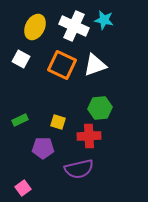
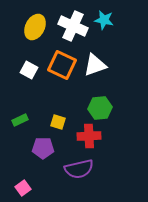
white cross: moved 1 px left
white square: moved 8 px right, 11 px down
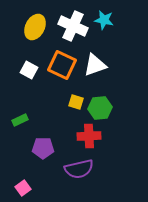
yellow square: moved 18 px right, 20 px up
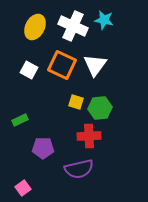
white triangle: rotated 35 degrees counterclockwise
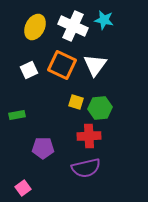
white square: rotated 36 degrees clockwise
green rectangle: moved 3 px left, 5 px up; rotated 14 degrees clockwise
purple semicircle: moved 7 px right, 1 px up
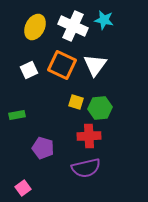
purple pentagon: rotated 15 degrees clockwise
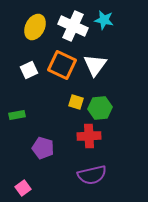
purple semicircle: moved 6 px right, 7 px down
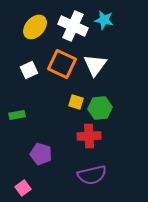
yellow ellipse: rotated 15 degrees clockwise
orange square: moved 1 px up
purple pentagon: moved 2 px left, 6 px down
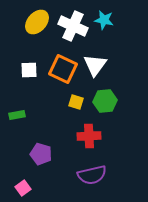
yellow ellipse: moved 2 px right, 5 px up
orange square: moved 1 px right, 5 px down
white square: rotated 24 degrees clockwise
green hexagon: moved 5 px right, 7 px up
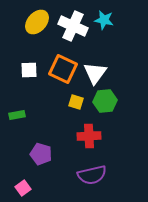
white triangle: moved 8 px down
